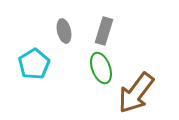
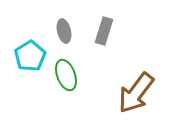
cyan pentagon: moved 4 px left, 8 px up
green ellipse: moved 35 px left, 7 px down
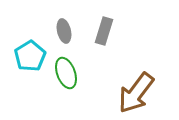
green ellipse: moved 2 px up
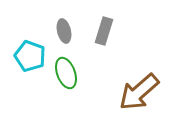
cyan pentagon: rotated 20 degrees counterclockwise
brown arrow: moved 3 px right, 1 px up; rotated 12 degrees clockwise
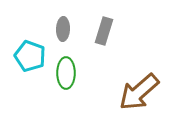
gray ellipse: moved 1 px left, 2 px up; rotated 15 degrees clockwise
green ellipse: rotated 20 degrees clockwise
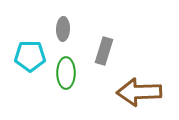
gray rectangle: moved 20 px down
cyan pentagon: rotated 20 degrees counterclockwise
brown arrow: rotated 39 degrees clockwise
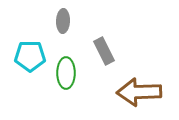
gray ellipse: moved 8 px up
gray rectangle: rotated 44 degrees counterclockwise
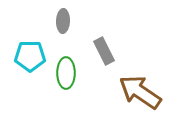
brown arrow: moved 1 px right; rotated 36 degrees clockwise
